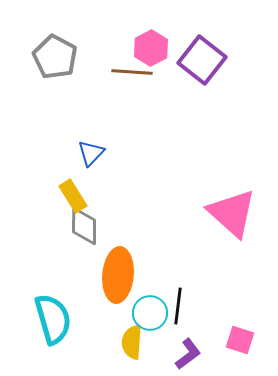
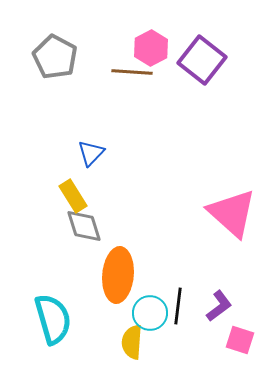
gray diamond: rotated 18 degrees counterclockwise
purple L-shape: moved 31 px right, 48 px up
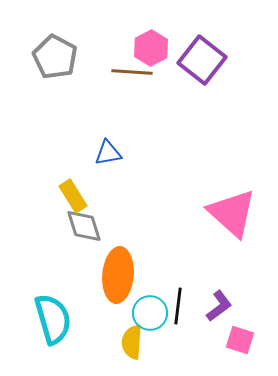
blue triangle: moved 17 px right; rotated 36 degrees clockwise
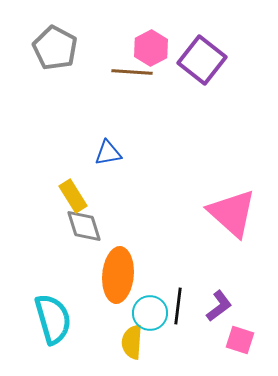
gray pentagon: moved 9 px up
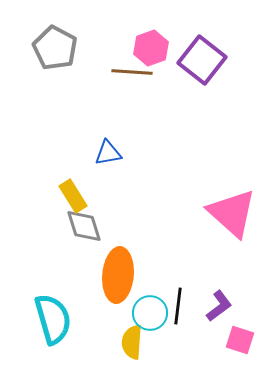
pink hexagon: rotated 8 degrees clockwise
